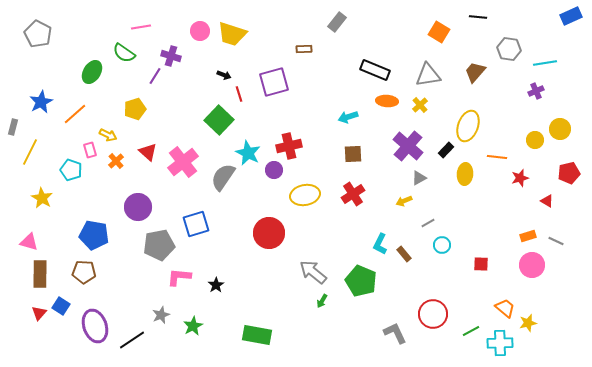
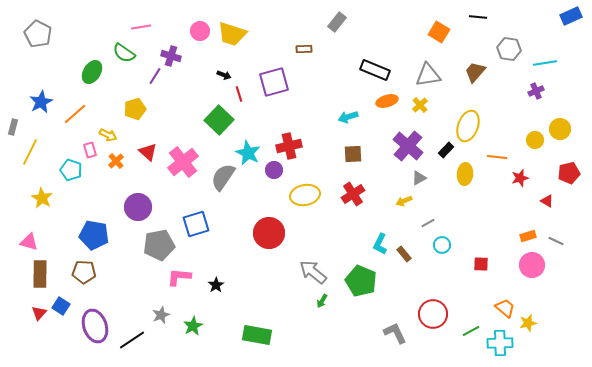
orange ellipse at (387, 101): rotated 20 degrees counterclockwise
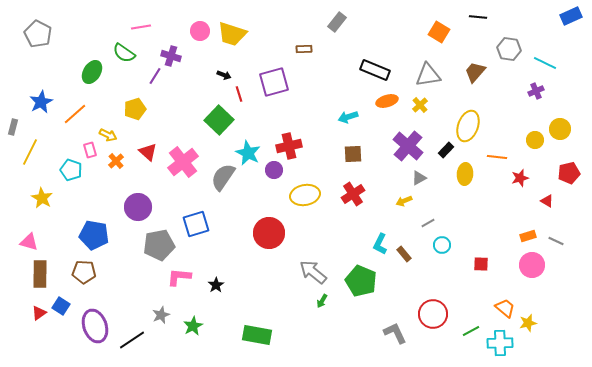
cyan line at (545, 63): rotated 35 degrees clockwise
red triangle at (39, 313): rotated 14 degrees clockwise
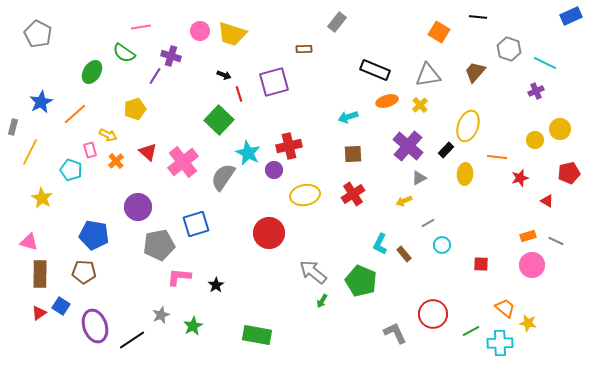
gray hexagon at (509, 49): rotated 10 degrees clockwise
yellow star at (528, 323): rotated 24 degrees clockwise
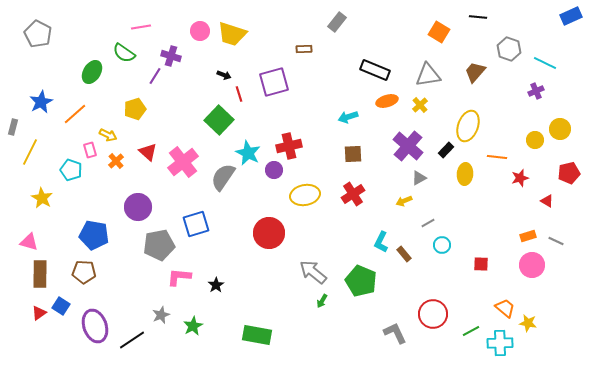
cyan L-shape at (380, 244): moved 1 px right, 2 px up
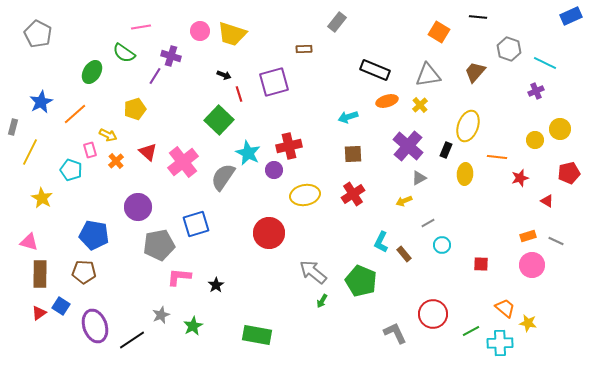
black rectangle at (446, 150): rotated 21 degrees counterclockwise
